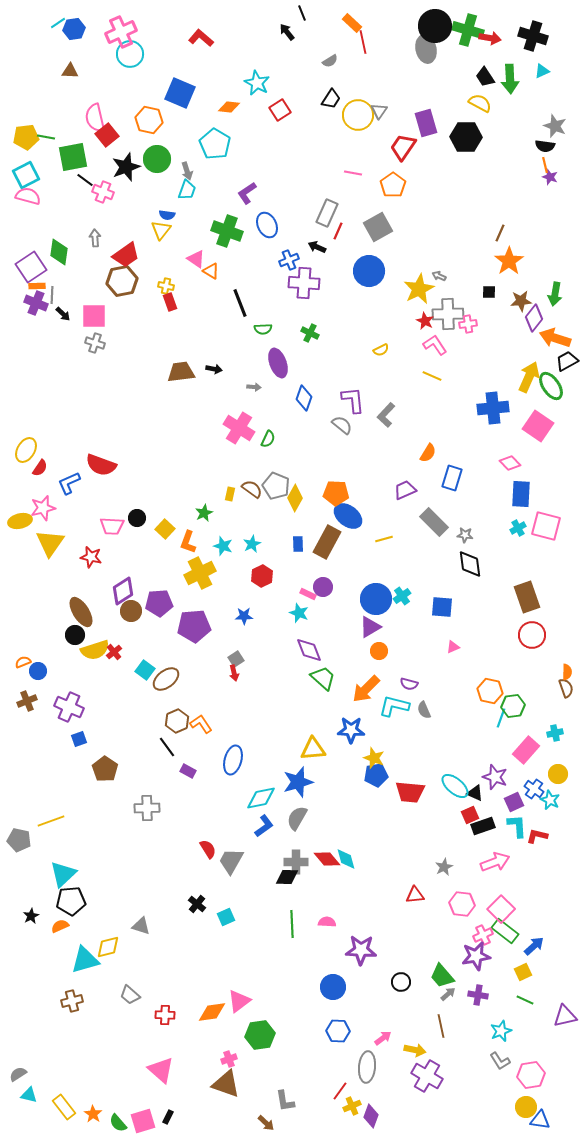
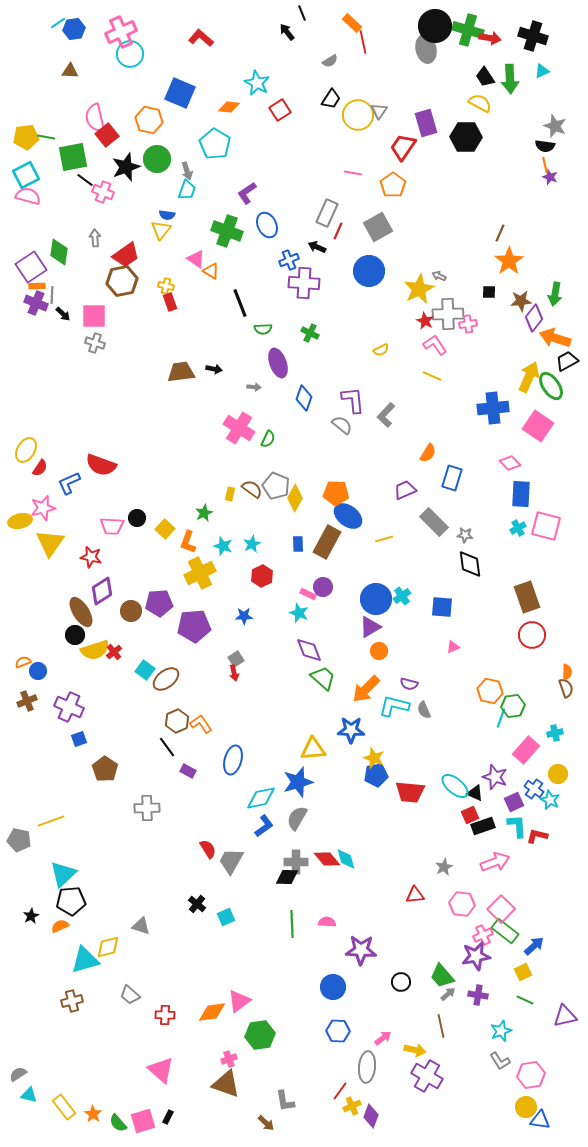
purple diamond at (123, 591): moved 21 px left
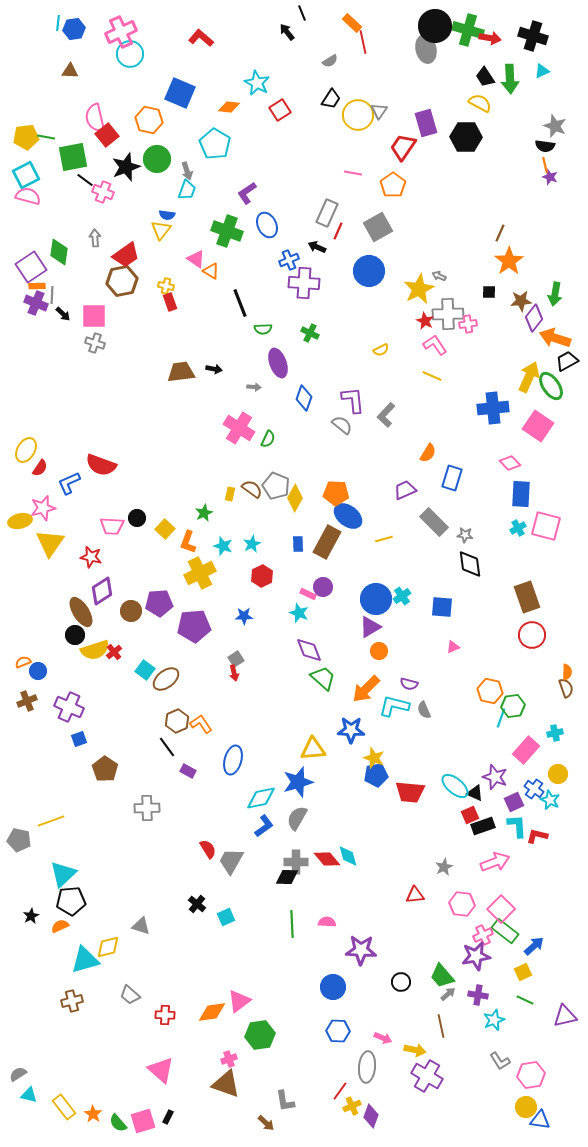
cyan line at (58, 23): rotated 49 degrees counterclockwise
cyan diamond at (346, 859): moved 2 px right, 3 px up
cyan star at (501, 1031): moved 7 px left, 11 px up
pink arrow at (383, 1038): rotated 60 degrees clockwise
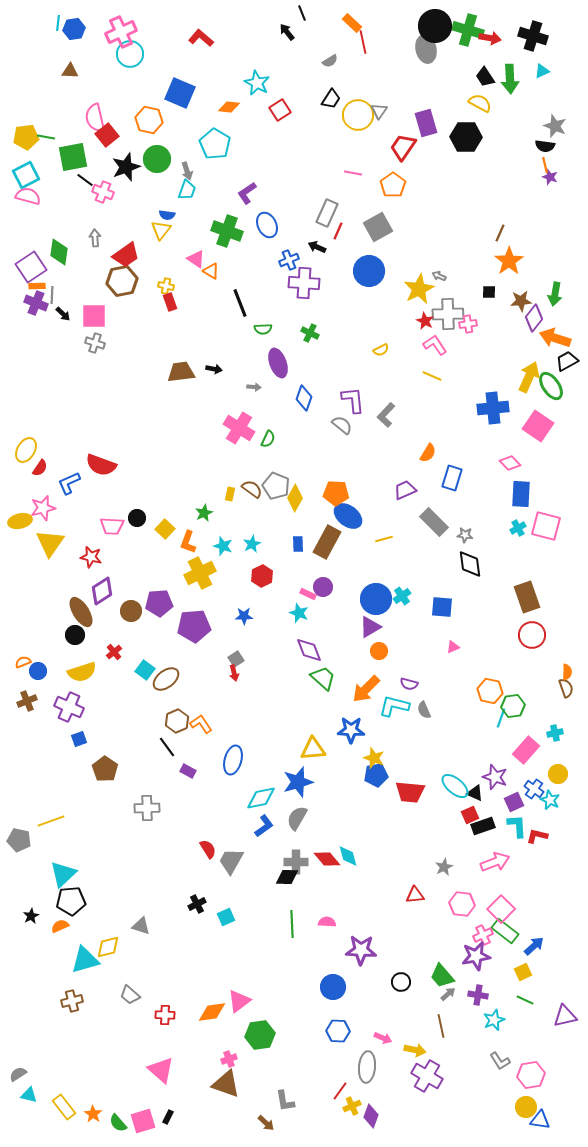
yellow semicircle at (95, 650): moved 13 px left, 22 px down
black cross at (197, 904): rotated 24 degrees clockwise
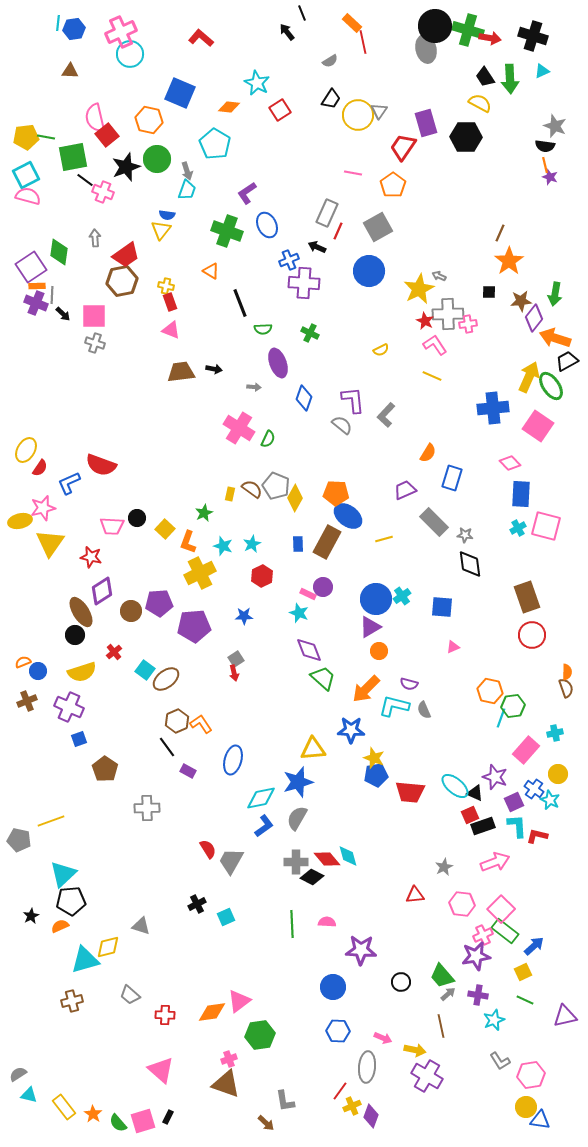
pink triangle at (196, 259): moved 25 px left, 71 px down; rotated 12 degrees counterclockwise
black diamond at (287, 877): moved 25 px right; rotated 25 degrees clockwise
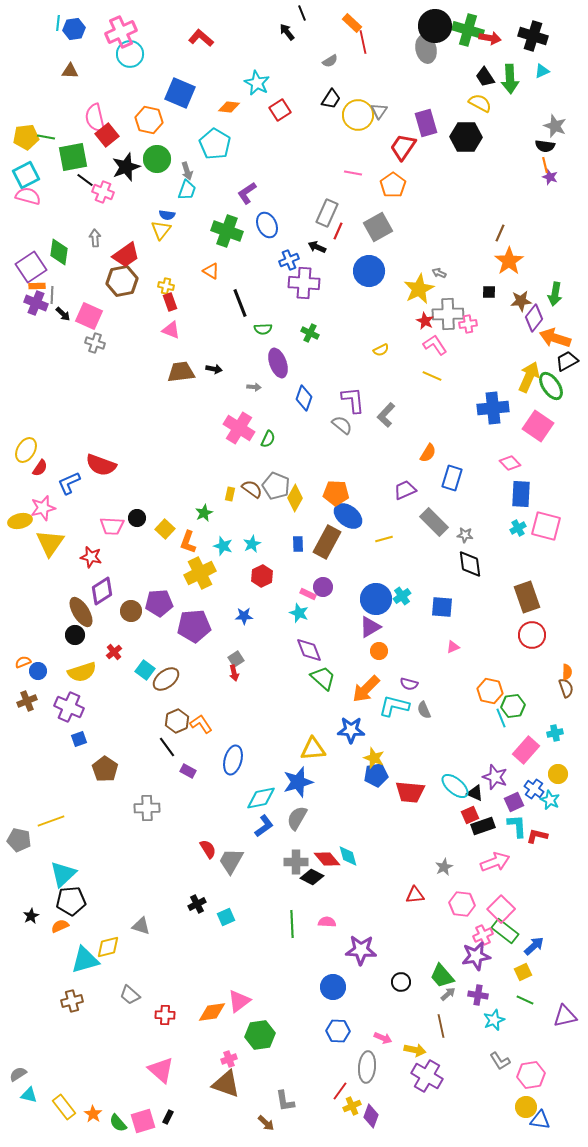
gray arrow at (439, 276): moved 3 px up
pink square at (94, 316): moved 5 px left; rotated 24 degrees clockwise
cyan line at (501, 718): rotated 42 degrees counterclockwise
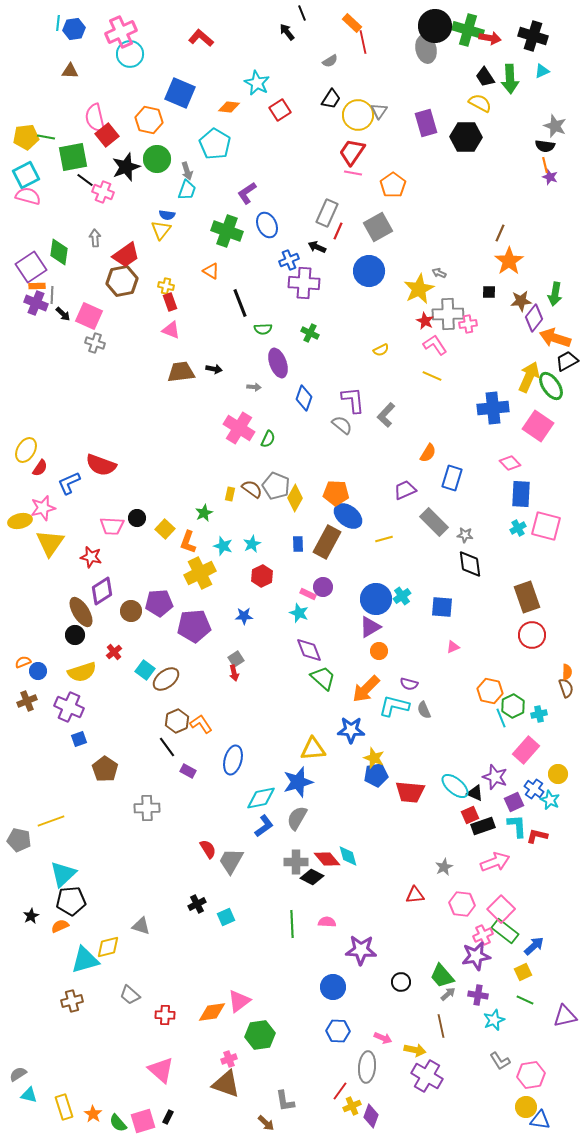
red trapezoid at (403, 147): moved 51 px left, 5 px down
green hexagon at (513, 706): rotated 20 degrees counterclockwise
cyan cross at (555, 733): moved 16 px left, 19 px up
yellow rectangle at (64, 1107): rotated 20 degrees clockwise
